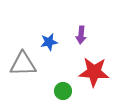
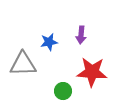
red star: moved 2 px left
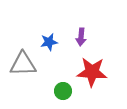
purple arrow: moved 2 px down
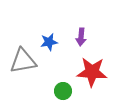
gray triangle: moved 3 px up; rotated 8 degrees counterclockwise
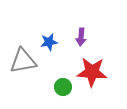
green circle: moved 4 px up
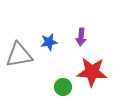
gray triangle: moved 4 px left, 6 px up
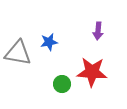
purple arrow: moved 17 px right, 6 px up
gray triangle: moved 1 px left, 2 px up; rotated 20 degrees clockwise
green circle: moved 1 px left, 3 px up
